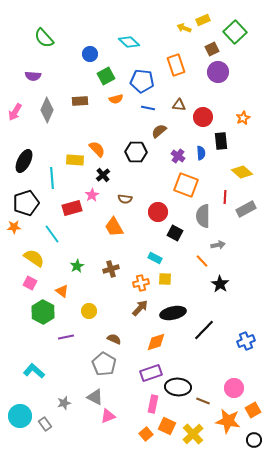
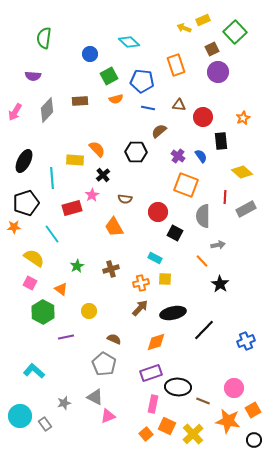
green semicircle at (44, 38): rotated 50 degrees clockwise
green square at (106, 76): moved 3 px right
gray diamond at (47, 110): rotated 20 degrees clockwise
blue semicircle at (201, 153): moved 3 px down; rotated 32 degrees counterclockwise
orange triangle at (62, 291): moved 1 px left, 2 px up
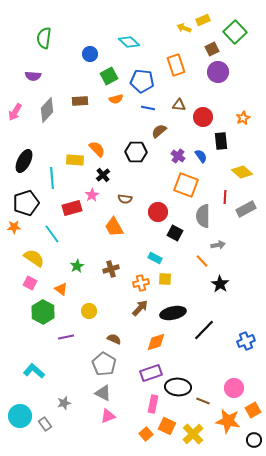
gray triangle at (95, 397): moved 8 px right, 4 px up
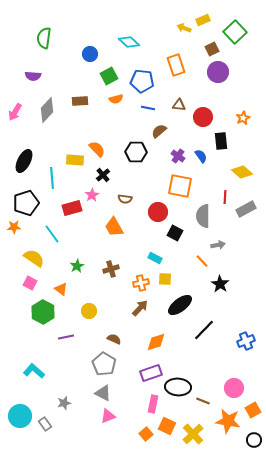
orange square at (186, 185): moved 6 px left, 1 px down; rotated 10 degrees counterclockwise
black ellipse at (173, 313): moved 7 px right, 8 px up; rotated 25 degrees counterclockwise
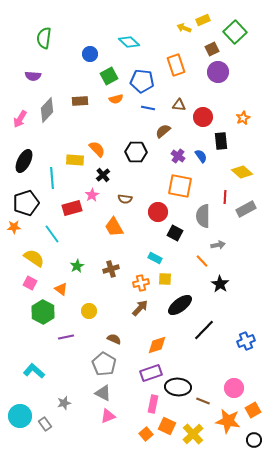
pink arrow at (15, 112): moved 5 px right, 7 px down
brown semicircle at (159, 131): moved 4 px right
orange diamond at (156, 342): moved 1 px right, 3 px down
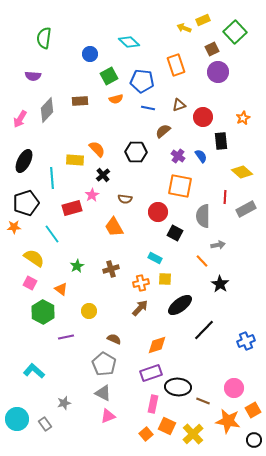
brown triangle at (179, 105): rotated 24 degrees counterclockwise
cyan circle at (20, 416): moved 3 px left, 3 px down
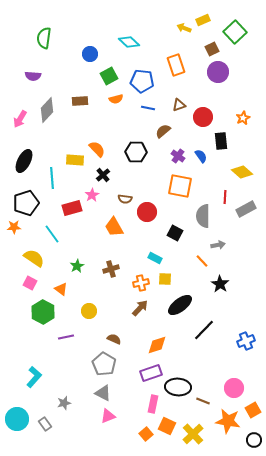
red circle at (158, 212): moved 11 px left
cyan L-shape at (34, 371): moved 6 px down; rotated 90 degrees clockwise
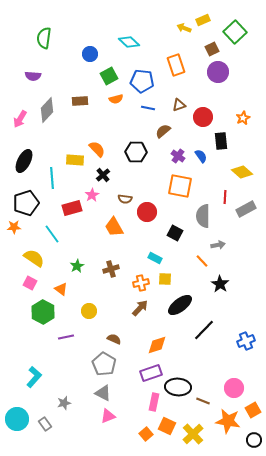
pink rectangle at (153, 404): moved 1 px right, 2 px up
